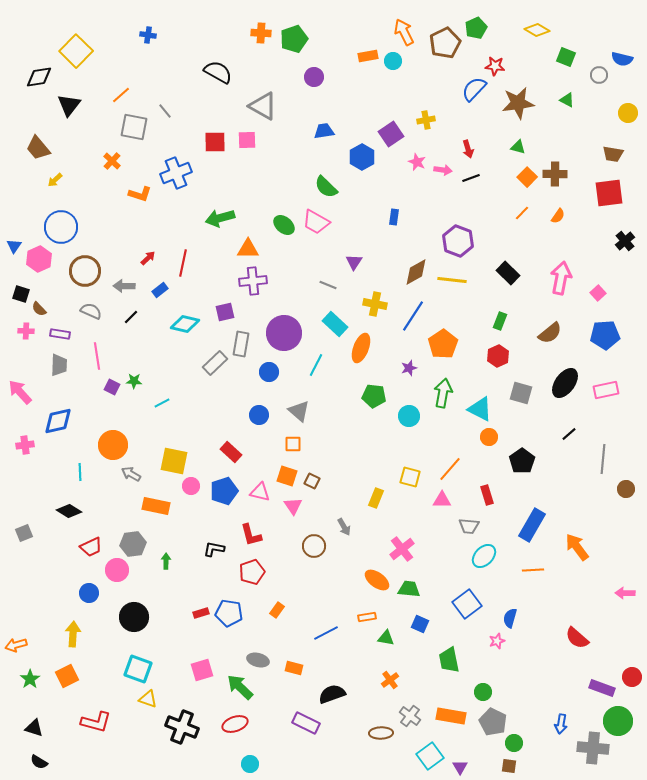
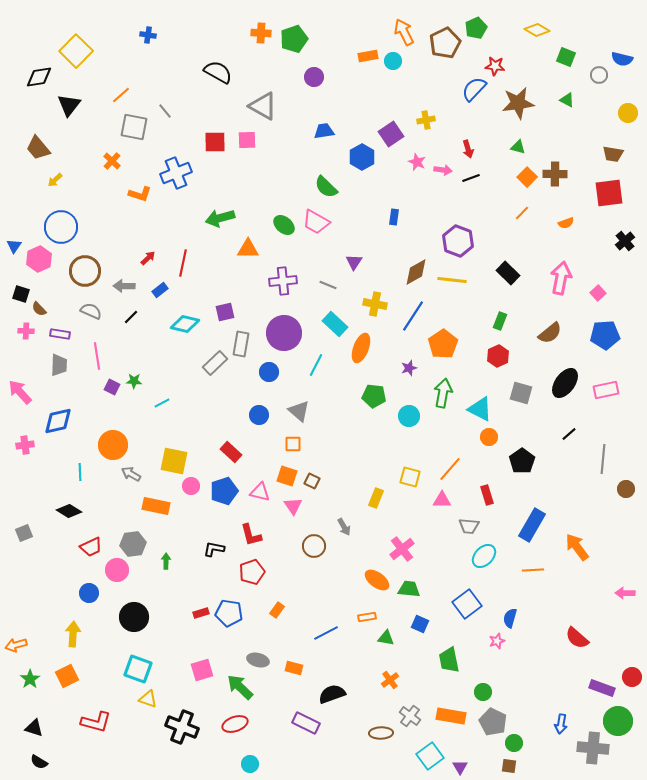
orange semicircle at (558, 216): moved 8 px right, 7 px down; rotated 35 degrees clockwise
purple cross at (253, 281): moved 30 px right
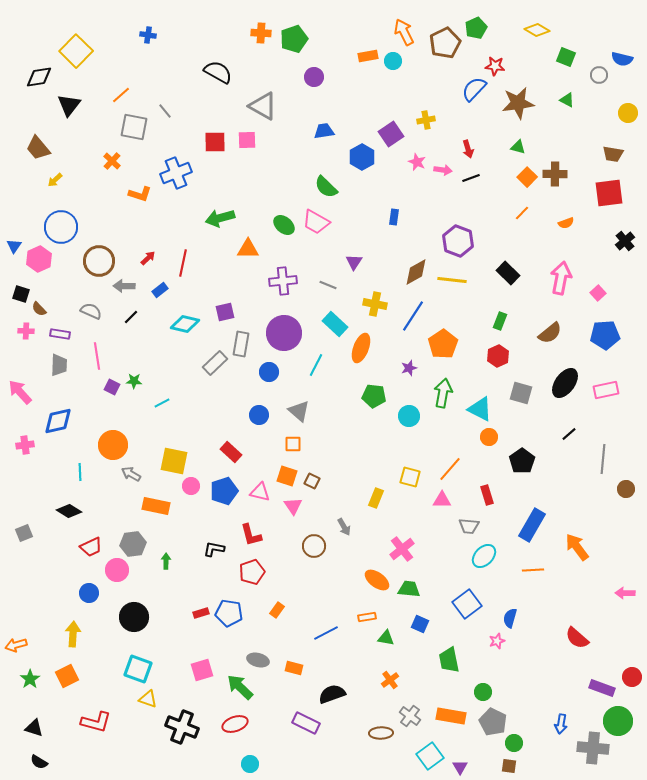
brown circle at (85, 271): moved 14 px right, 10 px up
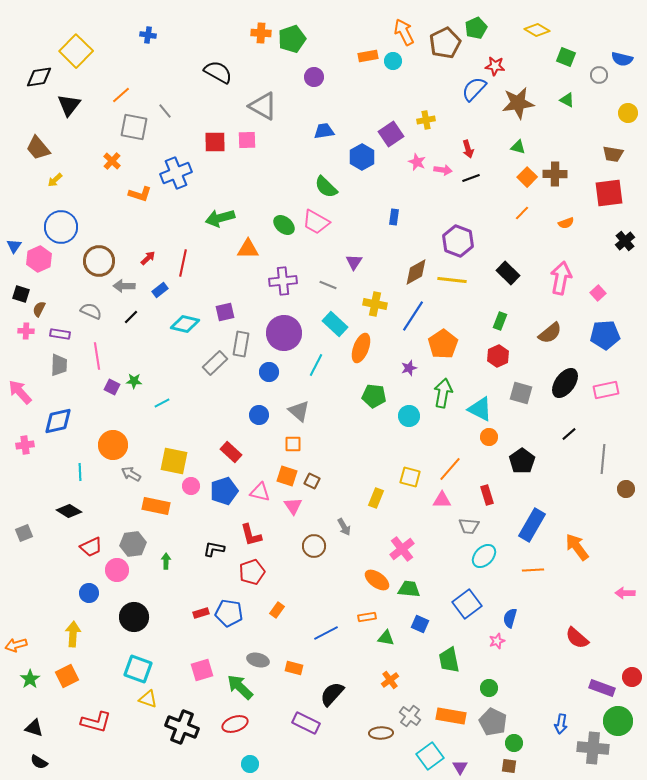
green pentagon at (294, 39): moved 2 px left
brown semicircle at (39, 309): rotated 70 degrees clockwise
green circle at (483, 692): moved 6 px right, 4 px up
black semicircle at (332, 694): rotated 28 degrees counterclockwise
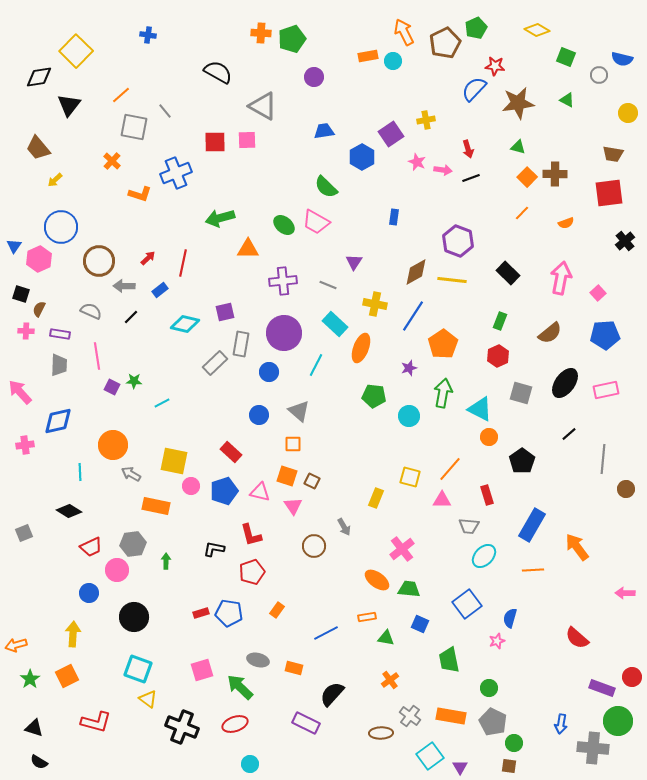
yellow triangle at (148, 699): rotated 18 degrees clockwise
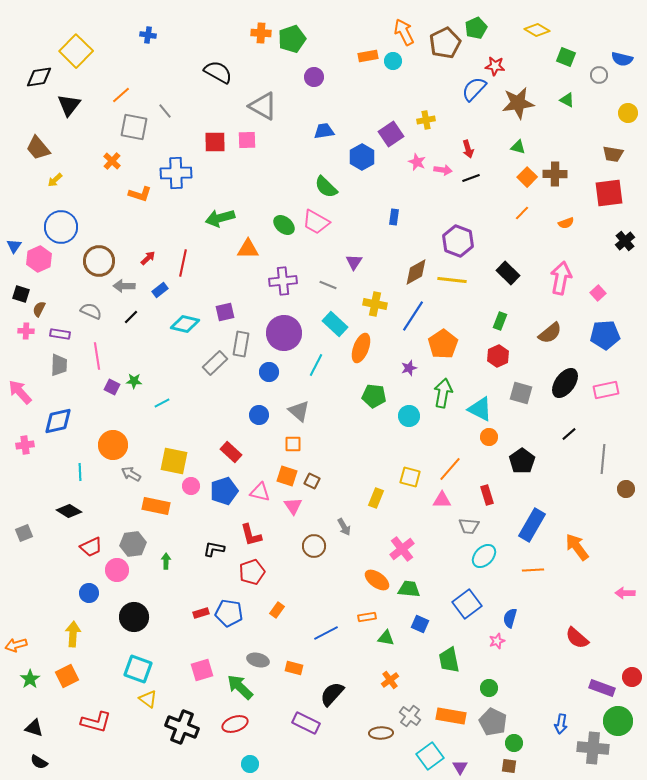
blue cross at (176, 173): rotated 20 degrees clockwise
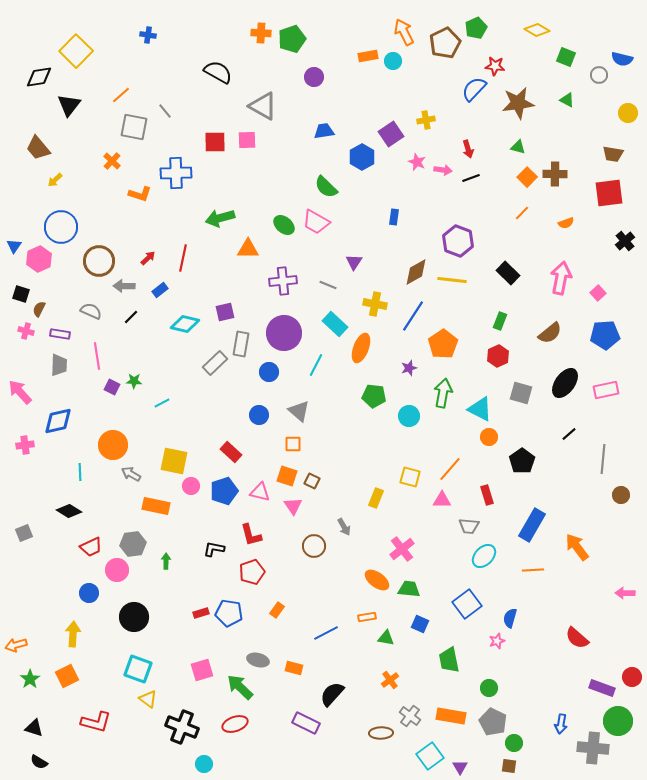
red line at (183, 263): moved 5 px up
pink cross at (26, 331): rotated 14 degrees clockwise
brown circle at (626, 489): moved 5 px left, 6 px down
cyan circle at (250, 764): moved 46 px left
